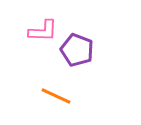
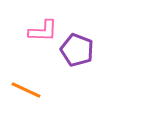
orange line: moved 30 px left, 6 px up
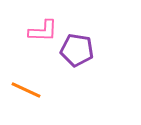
purple pentagon: rotated 12 degrees counterclockwise
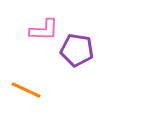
pink L-shape: moved 1 px right, 1 px up
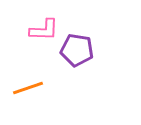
orange line: moved 2 px right, 2 px up; rotated 44 degrees counterclockwise
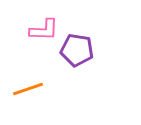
orange line: moved 1 px down
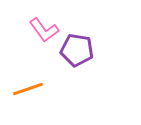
pink L-shape: rotated 52 degrees clockwise
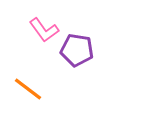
orange line: rotated 56 degrees clockwise
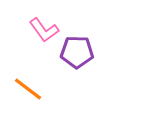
purple pentagon: moved 2 px down; rotated 8 degrees counterclockwise
